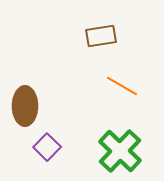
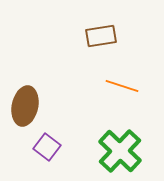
orange line: rotated 12 degrees counterclockwise
brown ellipse: rotated 12 degrees clockwise
purple square: rotated 8 degrees counterclockwise
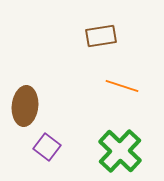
brown ellipse: rotated 6 degrees counterclockwise
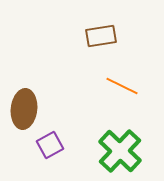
orange line: rotated 8 degrees clockwise
brown ellipse: moved 1 px left, 3 px down
purple square: moved 3 px right, 2 px up; rotated 24 degrees clockwise
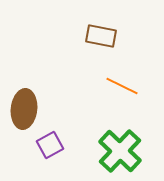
brown rectangle: rotated 20 degrees clockwise
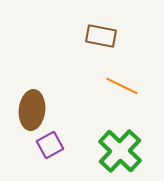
brown ellipse: moved 8 px right, 1 px down
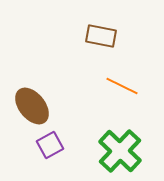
brown ellipse: moved 4 px up; rotated 45 degrees counterclockwise
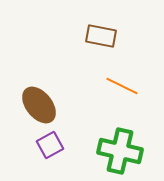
brown ellipse: moved 7 px right, 1 px up
green cross: rotated 30 degrees counterclockwise
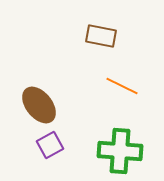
green cross: rotated 9 degrees counterclockwise
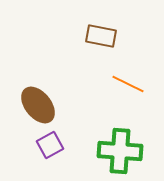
orange line: moved 6 px right, 2 px up
brown ellipse: moved 1 px left
